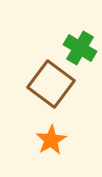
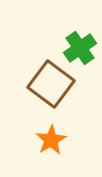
green cross: rotated 24 degrees clockwise
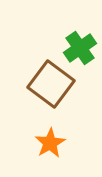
orange star: moved 1 px left, 3 px down
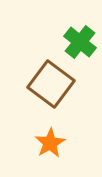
green cross: moved 6 px up; rotated 16 degrees counterclockwise
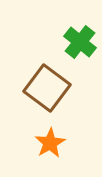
brown square: moved 4 px left, 4 px down
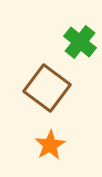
orange star: moved 2 px down
